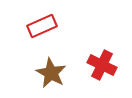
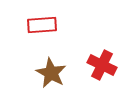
red rectangle: moved 1 px up; rotated 20 degrees clockwise
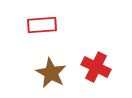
red cross: moved 6 px left, 2 px down
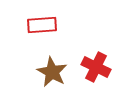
brown star: moved 1 px right, 1 px up
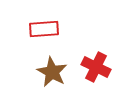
red rectangle: moved 2 px right, 4 px down
